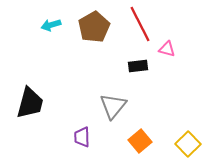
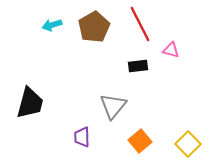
cyan arrow: moved 1 px right
pink triangle: moved 4 px right, 1 px down
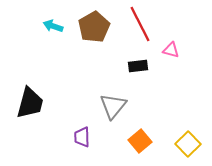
cyan arrow: moved 1 px right, 1 px down; rotated 36 degrees clockwise
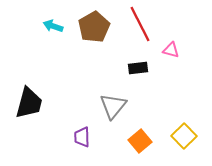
black rectangle: moved 2 px down
black trapezoid: moved 1 px left
yellow square: moved 4 px left, 8 px up
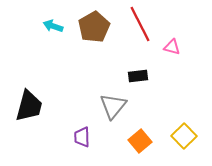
pink triangle: moved 1 px right, 3 px up
black rectangle: moved 8 px down
black trapezoid: moved 3 px down
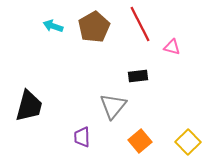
yellow square: moved 4 px right, 6 px down
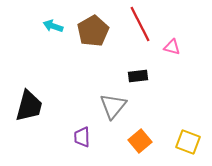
brown pentagon: moved 1 px left, 4 px down
yellow square: rotated 25 degrees counterclockwise
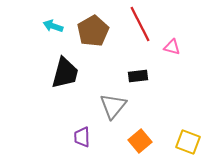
black trapezoid: moved 36 px right, 33 px up
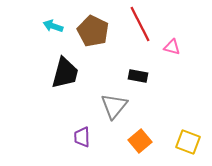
brown pentagon: rotated 16 degrees counterclockwise
black rectangle: rotated 18 degrees clockwise
gray triangle: moved 1 px right
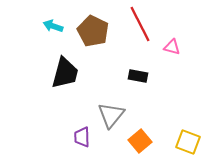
gray triangle: moved 3 px left, 9 px down
